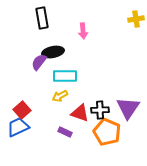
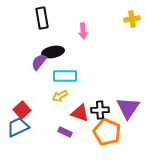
yellow cross: moved 4 px left
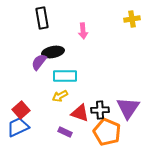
red square: moved 1 px left
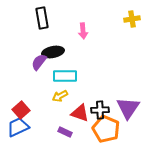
orange pentagon: moved 1 px left, 3 px up
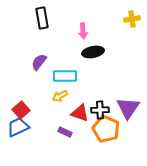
black ellipse: moved 40 px right
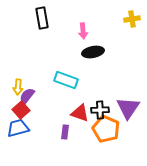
purple semicircle: moved 12 px left, 34 px down
cyan rectangle: moved 1 px right, 4 px down; rotated 20 degrees clockwise
yellow arrow: moved 42 px left, 9 px up; rotated 56 degrees counterclockwise
blue trapezoid: moved 1 px down; rotated 10 degrees clockwise
purple rectangle: rotated 72 degrees clockwise
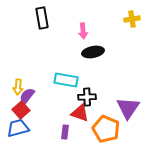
cyan rectangle: rotated 10 degrees counterclockwise
black cross: moved 13 px left, 13 px up
